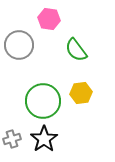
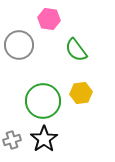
gray cross: moved 1 px down
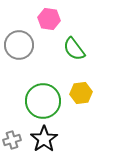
green semicircle: moved 2 px left, 1 px up
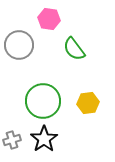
yellow hexagon: moved 7 px right, 10 px down
